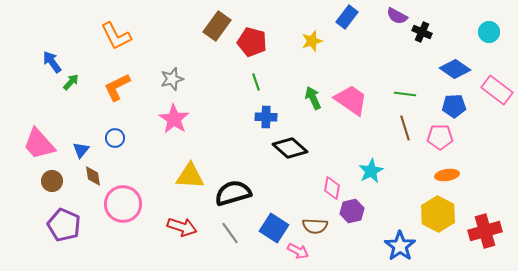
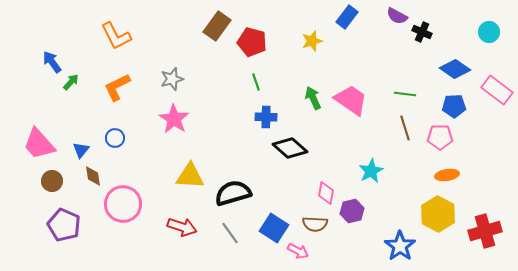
pink diamond at (332, 188): moved 6 px left, 5 px down
brown semicircle at (315, 226): moved 2 px up
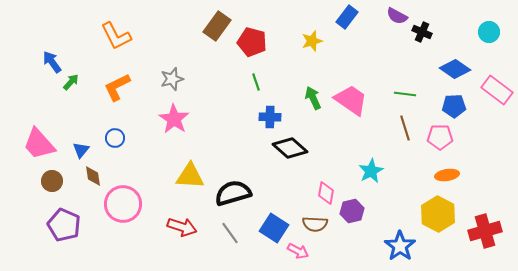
blue cross at (266, 117): moved 4 px right
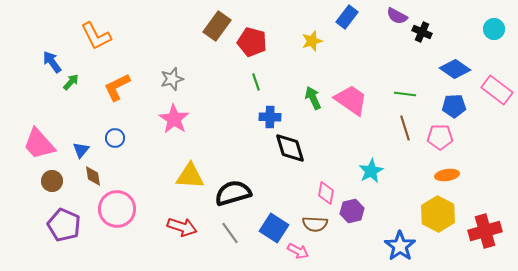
cyan circle at (489, 32): moved 5 px right, 3 px up
orange L-shape at (116, 36): moved 20 px left
black diamond at (290, 148): rotated 32 degrees clockwise
pink circle at (123, 204): moved 6 px left, 5 px down
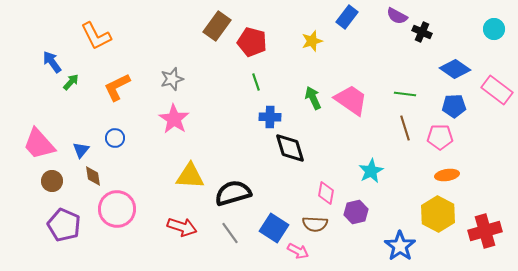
purple hexagon at (352, 211): moved 4 px right, 1 px down
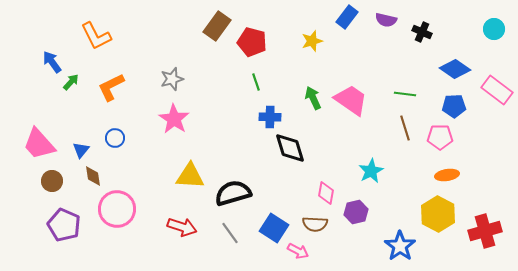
purple semicircle at (397, 16): moved 11 px left, 4 px down; rotated 15 degrees counterclockwise
orange L-shape at (117, 87): moved 6 px left
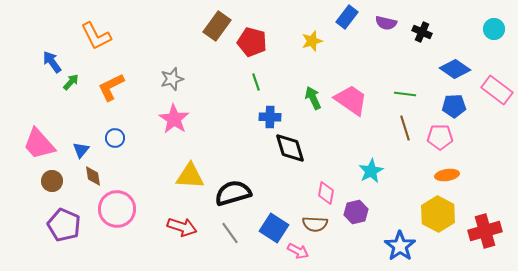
purple semicircle at (386, 20): moved 3 px down
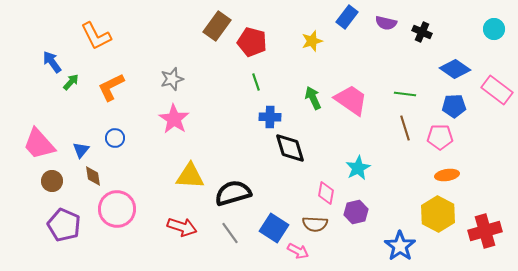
cyan star at (371, 171): moved 13 px left, 3 px up
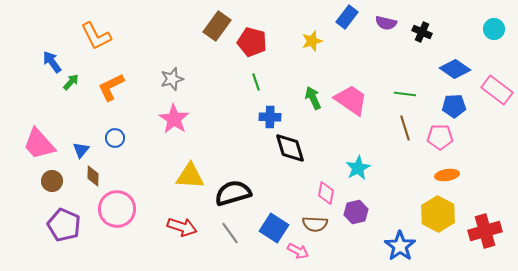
brown diamond at (93, 176): rotated 10 degrees clockwise
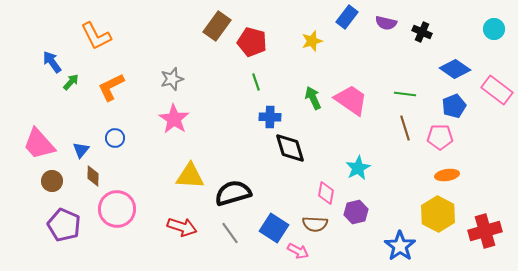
blue pentagon at (454, 106): rotated 20 degrees counterclockwise
